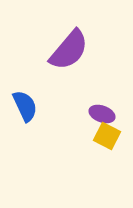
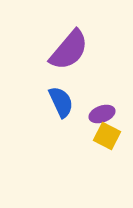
blue semicircle: moved 36 px right, 4 px up
purple ellipse: rotated 40 degrees counterclockwise
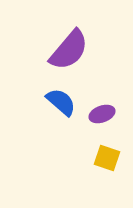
blue semicircle: rotated 24 degrees counterclockwise
yellow square: moved 22 px down; rotated 8 degrees counterclockwise
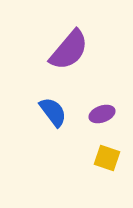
blue semicircle: moved 8 px left, 10 px down; rotated 12 degrees clockwise
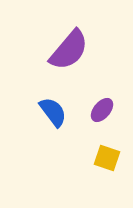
purple ellipse: moved 4 px up; rotated 30 degrees counterclockwise
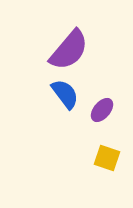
blue semicircle: moved 12 px right, 18 px up
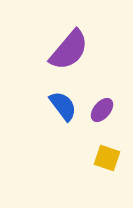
blue semicircle: moved 2 px left, 12 px down
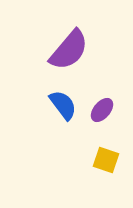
blue semicircle: moved 1 px up
yellow square: moved 1 px left, 2 px down
